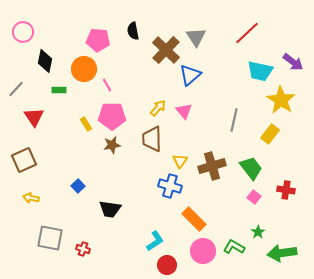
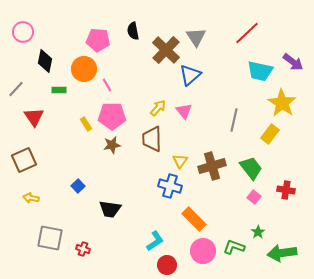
yellow star at (281, 100): moved 1 px right, 3 px down
green L-shape at (234, 247): rotated 10 degrees counterclockwise
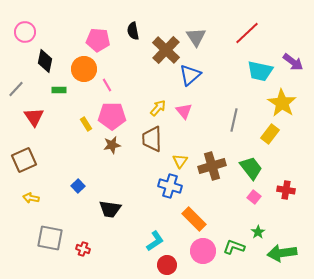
pink circle at (23, 32): moved 2 px right
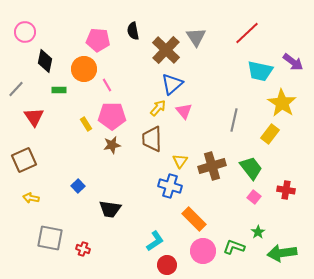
blue triangle at (190, 75): moved 18 px left, 9 px down
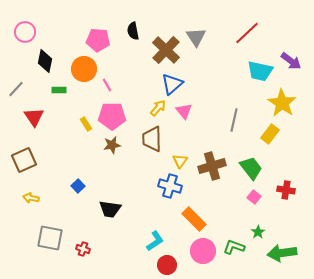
purple arrow at (293, 62): moved 2 px left, 1 px up
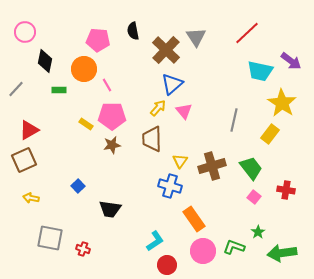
red triangle at (34, 117): moved 5 px left, 13 px down; rotated 35 degrees clockwise
yellow rectangle at (86, 124): rotated 24 degrees counterclockwise
orange rectangle at (194, 219): rotated 10 degrees clockwise
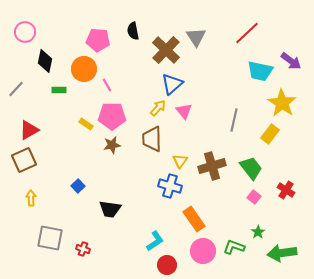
red cross at (286, 190): rotated 24 degrees clockwise
yellow arrow at (31, 198): rotated 77 degrees clockwise
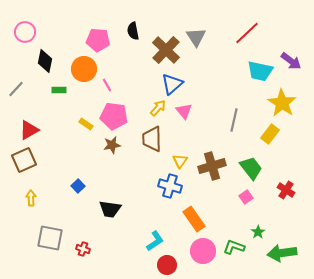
pink pentagon at (112, 116): moved 2 px right; rotated 8 degrees clockwise
pink square at (254, 197): moved 8 px left; rotated 16 degrees clockwise
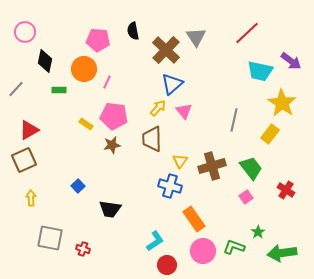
pink line at (107, 85): moved 3 px up; rotated 56 degrees clockwise
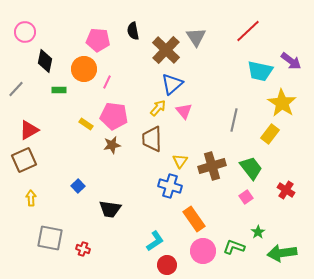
red line at (247, 33): moved 1 px right, 2 px up
